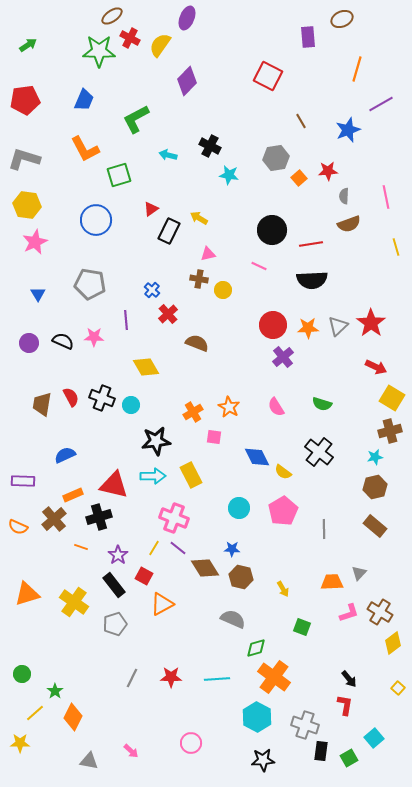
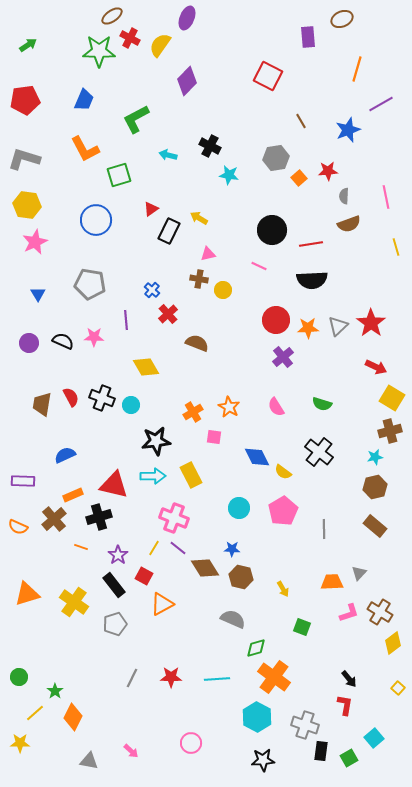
red circle at (273, 325): moved 3 px right, 5 px up
green circle at (22, 674): moved 3 px left, 3 px down
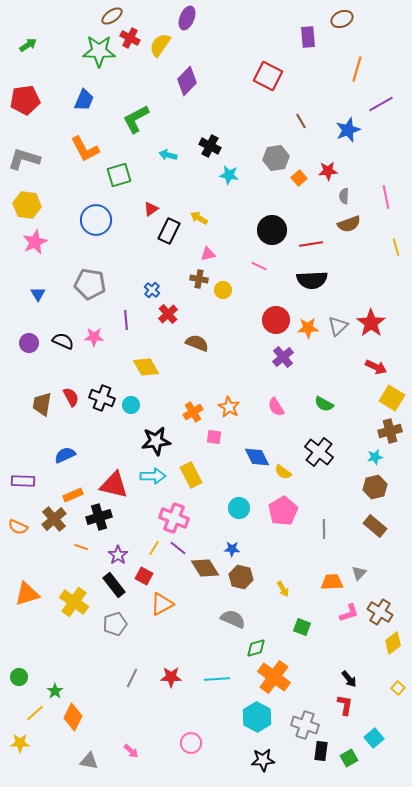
green semicircle at (322, 404): moved 2 px right; rotated 12 degrees clockwise
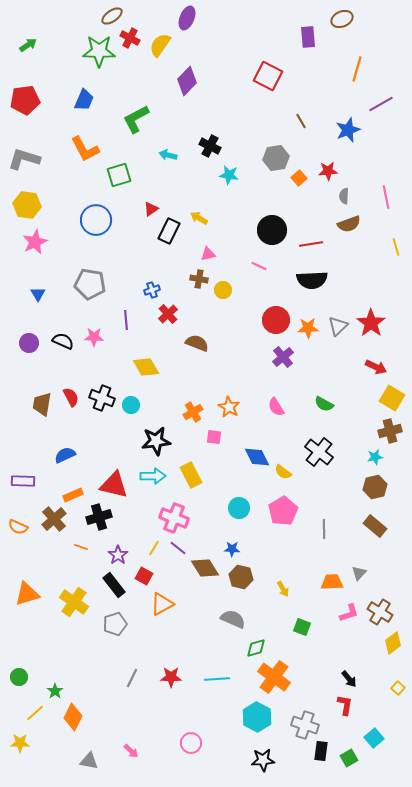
blue cross at (152, 290): rotated 28 degrees clockwise
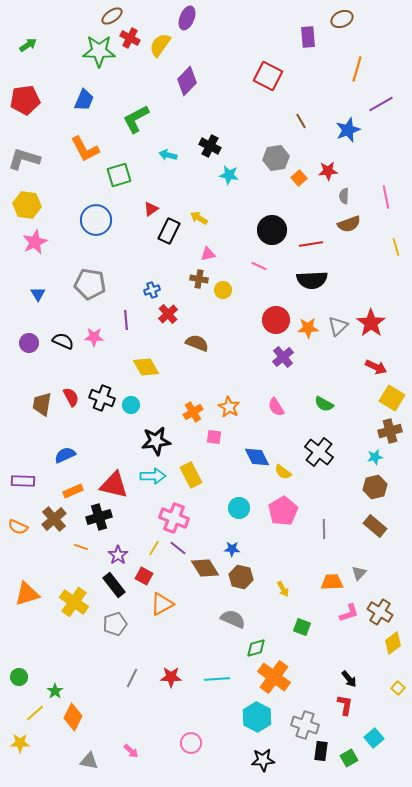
orange rectangle at (73, 495): moved 4 px up
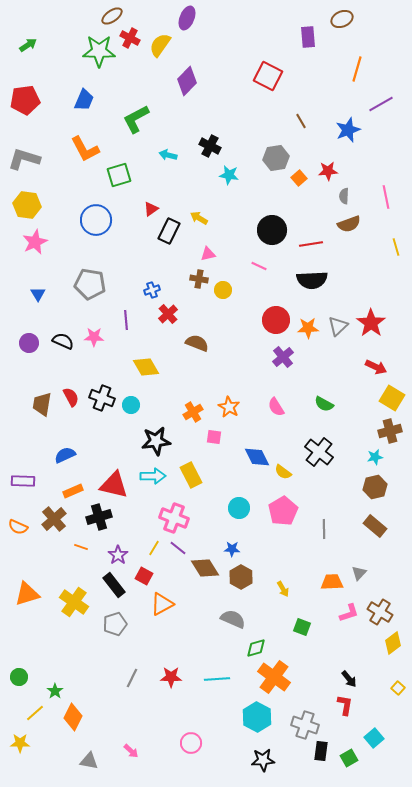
brown hexagon at (241, 577): rotated 15 degrees clockwise
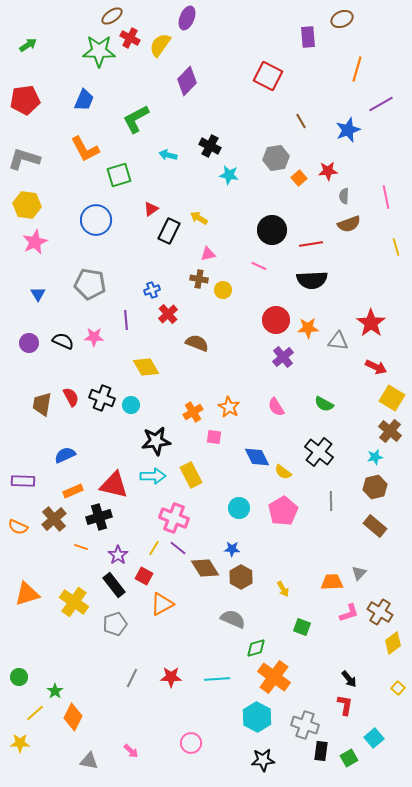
gray triangle at (338, 326): moved 15 px down; rotated 50 degrees clockwise
brown cross at (390, 431): rotated 35 degrees counterclockwise
gray line at (324, 529): moved 7 px right, 28 px up
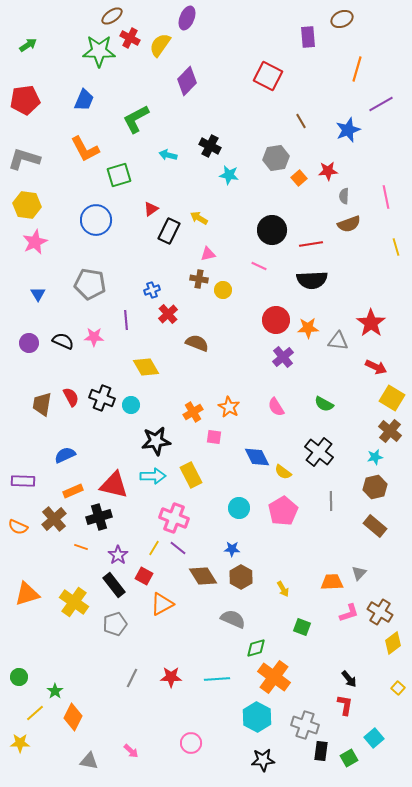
brown diamond at (205, 568): moved 2 px left, 8 px down
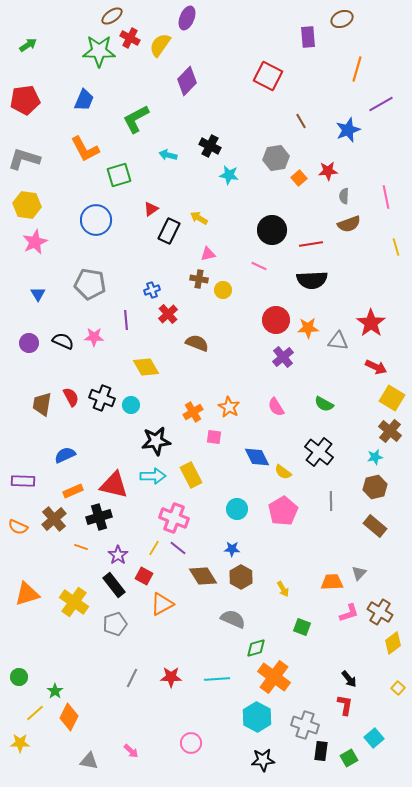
cyan circle at (239, 508): moved 2 px left, 1 px down
orange diamond at (73, 717): moved 4 px left
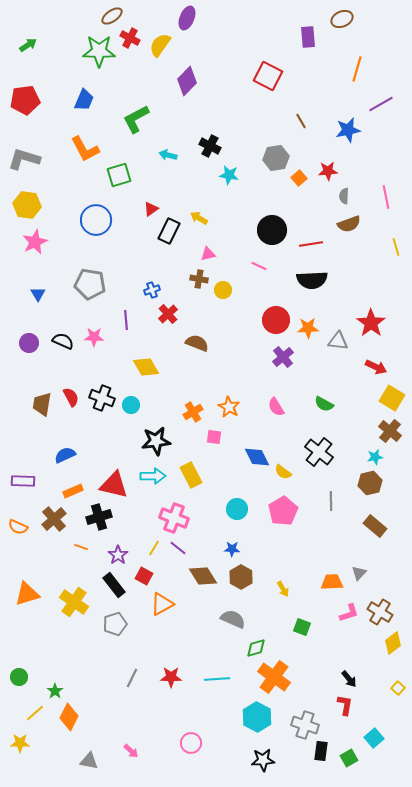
blue star at (348, 130): rotated 10 degrees clockwise
brown hexagon at (375, 487): moved 5 px left, 4 px up
